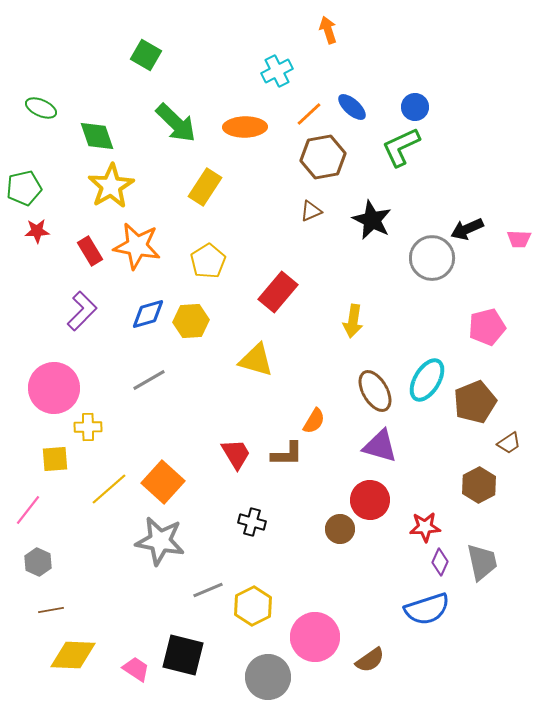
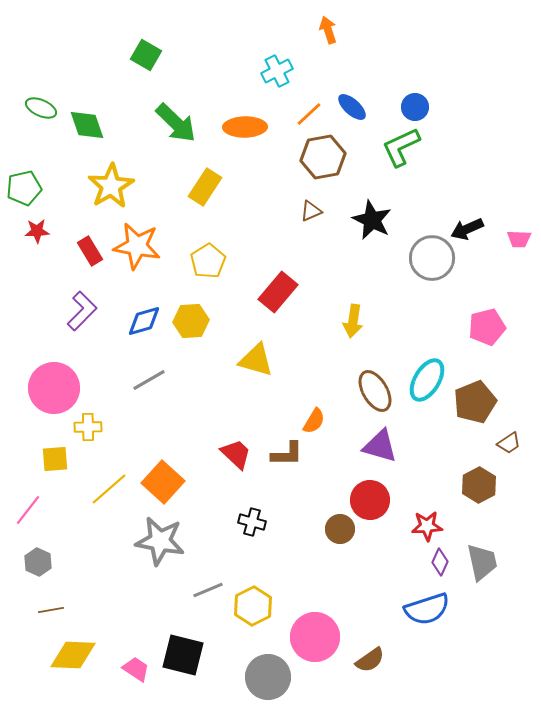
green diamond at (97, 136): moved 10 px left, 11 px up
blue diamond at (148, 314): moved 4 px left, 7 px down
red trapezoid at (236, 454): rotated 16 degrees counterclockwise
red star at (425, 527): moved 2 px right, 1 px up
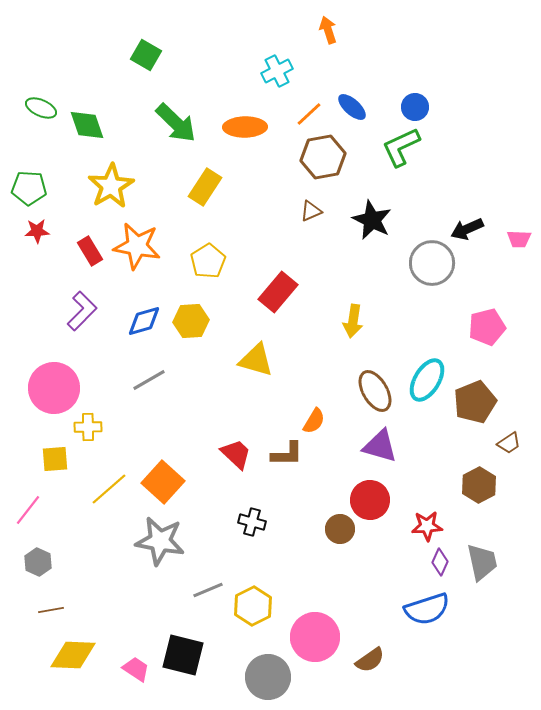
green pentagon at (24, 188): moved 5 px right; rotated 16 degrees clockwise
gray circle at (432, 258): moved 5 px down
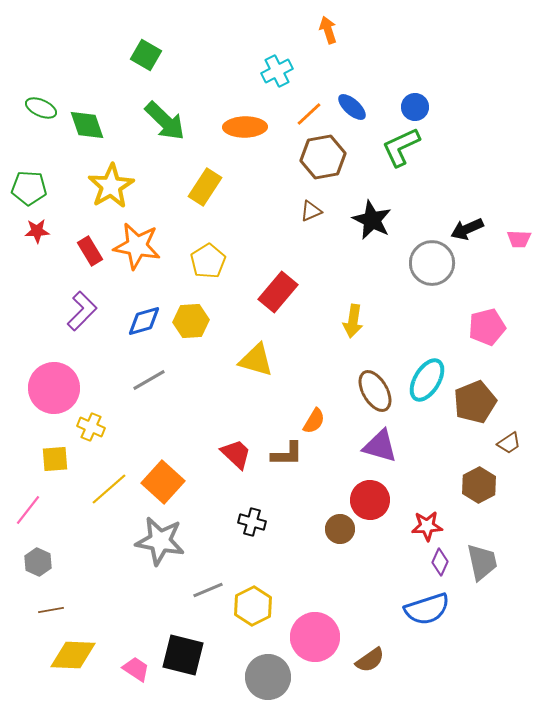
green arrow at (176, 123): moved 11 px left, 2 px up
yellow cross at (88, 427): moved 3 px right; rotated 24 degrees clockwise
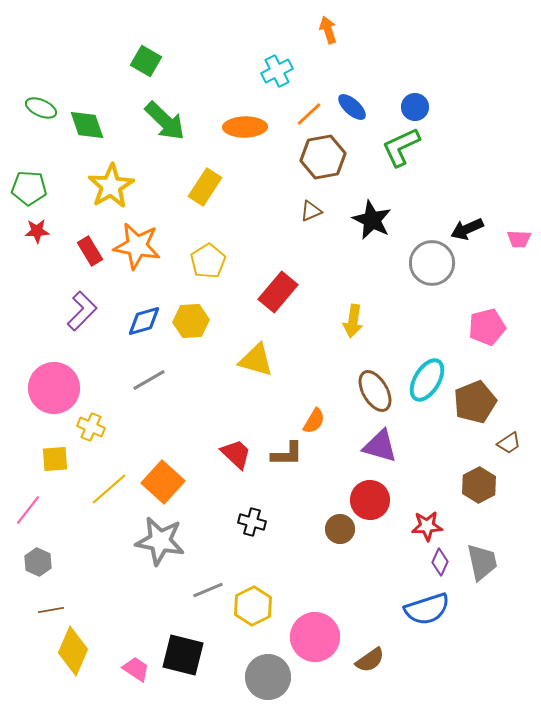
green square at (146, 55): moved 6 px down
yellow diamond at (73, 655): moved 4 px up; rotated 69 degrees counterclockwise
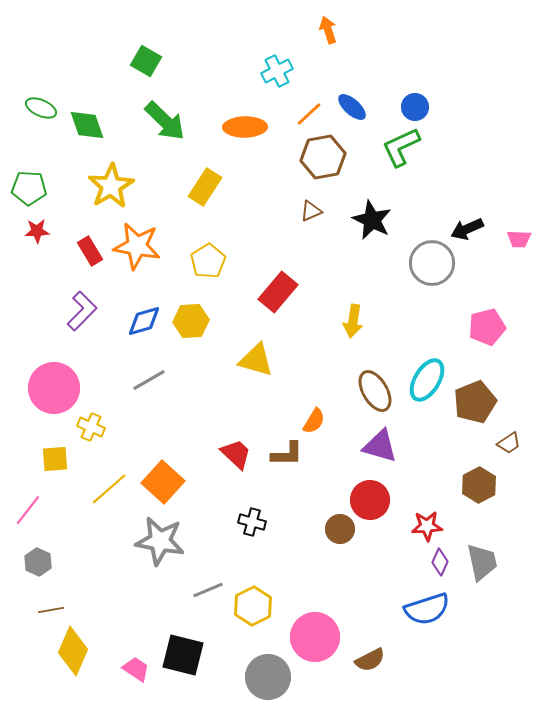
brown semicircle at (370, 660): rotated 8 degrees clockwise
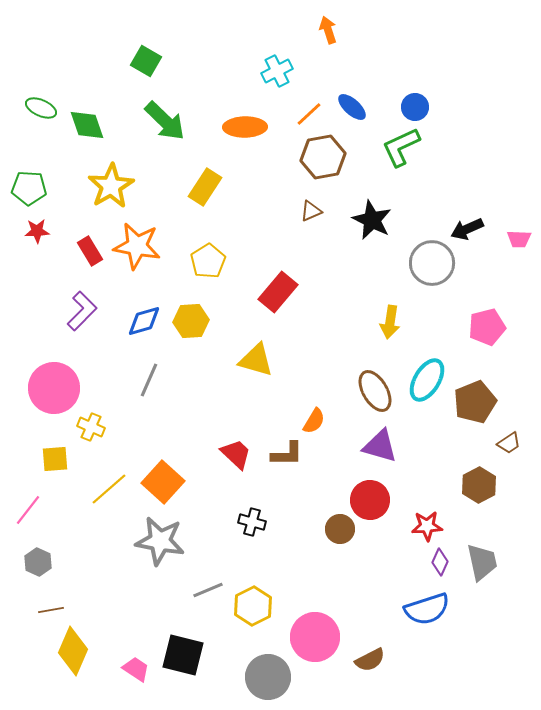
yellow arrow at (353, 321): moved 37 px right, 1 px down
gray line at (149, 380): rotated 36 degrees counterclockwise
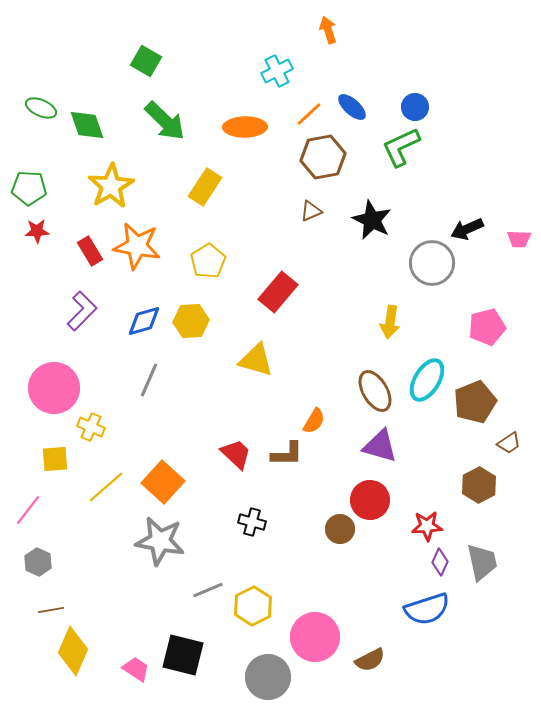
yellow line at (109, 489): moved 3 px left, 2 px up
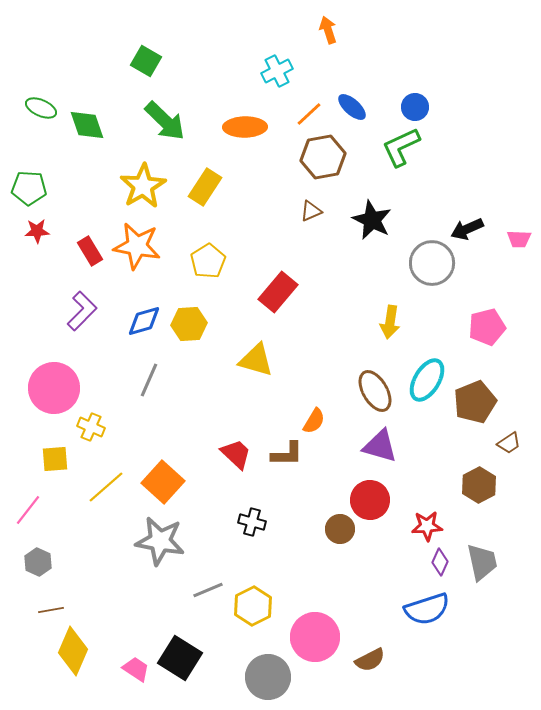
yellow star at (111, 186): moved 32 px right
yellow hexagon at (191, 321): moved 2 px left, 3 px down
black square at (183, 655): moved 3 px left, 3 px down; rotated 18 degrees clockwise
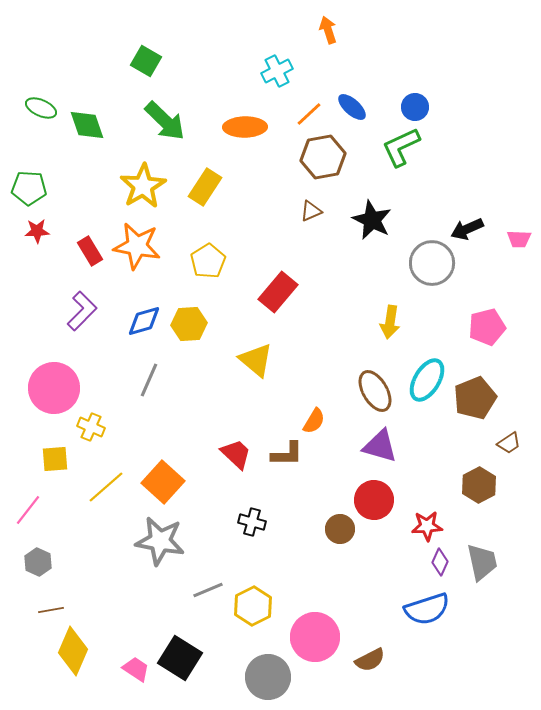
yellow triangle at (256, 360): rotated 24 degrees clockwise
brown pentagon at (475, 402): moved 4 px up
red circle at (370, 500): moved 4 px right
